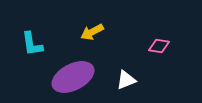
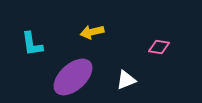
yellow arrow: rotated 15 degrees clockwise
pink diamond: moved 1 px down
purple ellipse: rotated 15 degrees counterclockwise
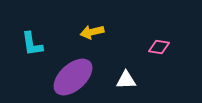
white triangle: rotated 20 degrees clockwise
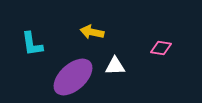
yellow arrow: rotated 25 degrees clockwise
pink diamond: moved 2 px right, 1 px down
white triangle: moved 11 px left, 14 px up
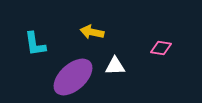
cyan L-shape: moved 3 px right
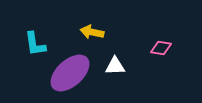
purple ellipse: moved 3 px left, 4 px up
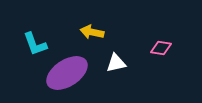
cyan L-shape: rotated 12 degrees counterclockwise
white triangle: moved 1 px right, 3 px up; rotated 10 degrees counterclockwise
purple ellipse: moved 3 px left; rotated 9 degrees clockwise
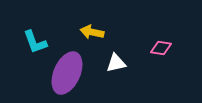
cyan L-shape: moved 2 px up
purple ellipse: rotated 33 degrees counterclockwise
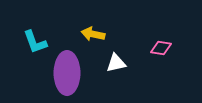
yellow arrow: moved 1 px right, 2 px down
purple ellipse: rotated 24 degrees counterclockwise
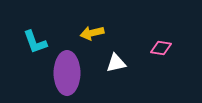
yellow arrow: moved 1 px left, 1 px up; rotated 25 degrees counterclockwise
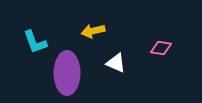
yellow arrow: moved 1 px right, 2 px up
white triangle: rotated 35 degrees clockwise
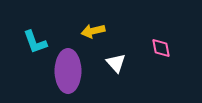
pink diamond: rotated 70 degrees clockwise
white triangle: rotated 25 degrees clockwise
purple ellipse: moved 1 px right, 2 px up
